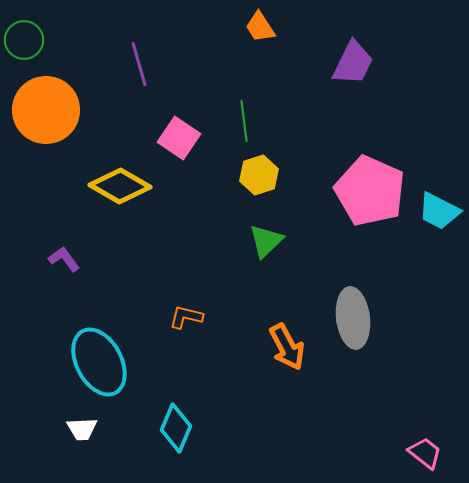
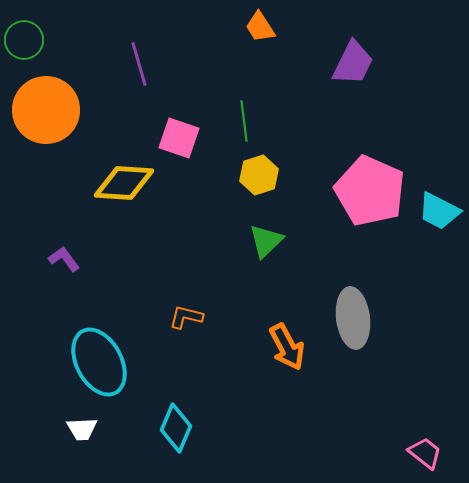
pink square: rotated 15 degrees counterclockwise
yellow diamond: moved 4 px right, 3 px up; rotated 26 degrees counterclockwise
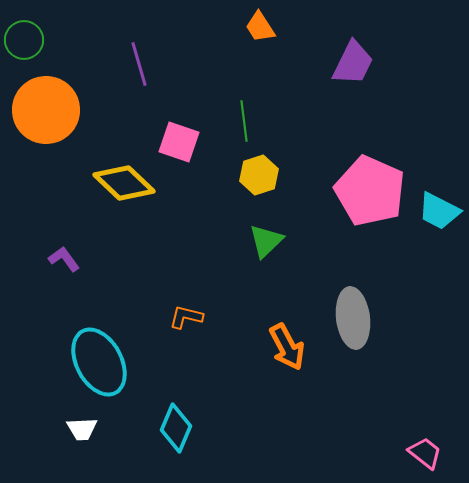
pink square: moved 4 px down
yellow diamond: rotated 40 degrees clockwise
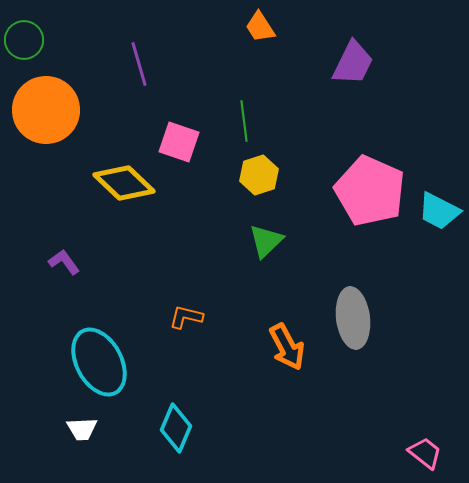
purple L-shape: moved 3 px down
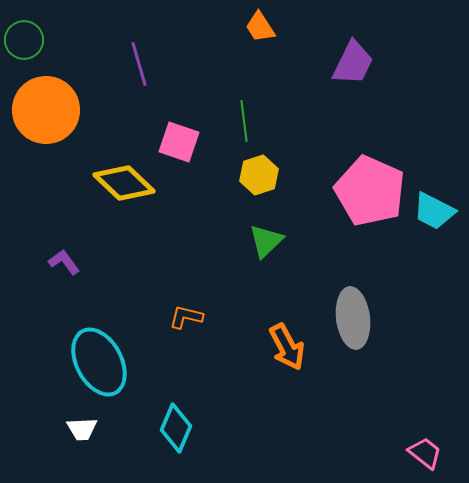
cyan trapezoid: moved 5 px left
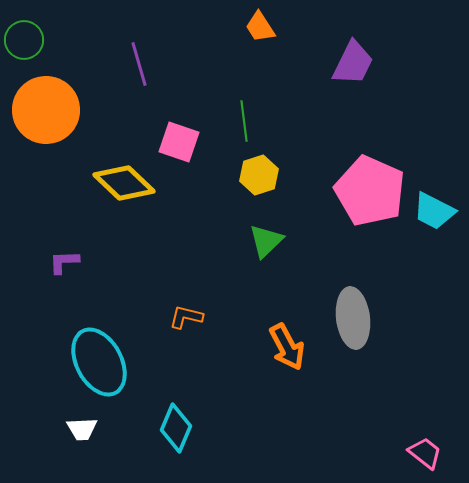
purple L-shape: rotated 56 degrees counterclockwise
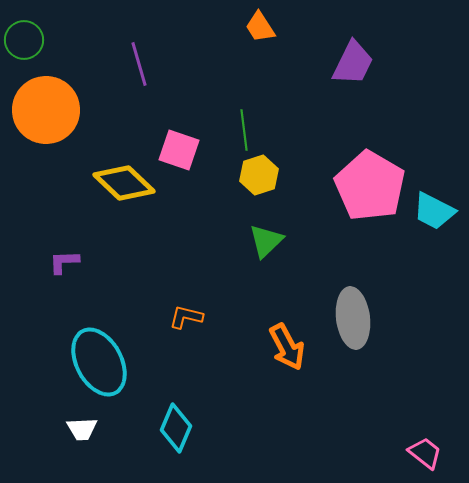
green line: moved 9 px down
pink square: moved 8 px down
pink pentagon: moved 5 px up; rotated 6 degrees clockwise
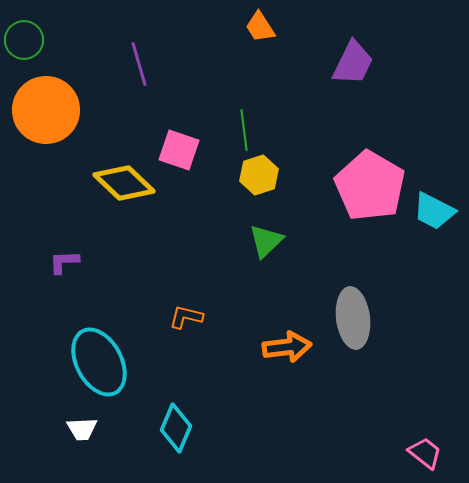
orange arrow: rotated 69 degrees counterclockwise
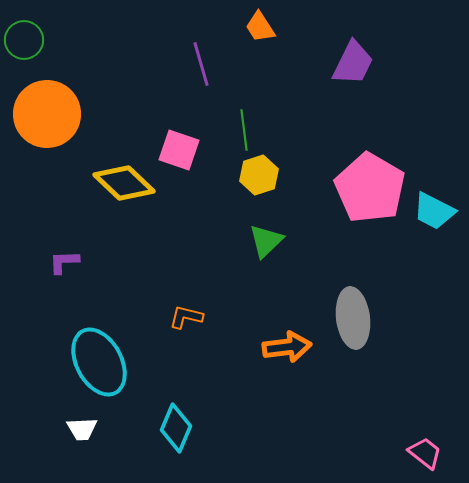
purple line: moved 62 px right
orange circle: moved 1 px right, 4 px down
pink pentagon: moved 2 px down
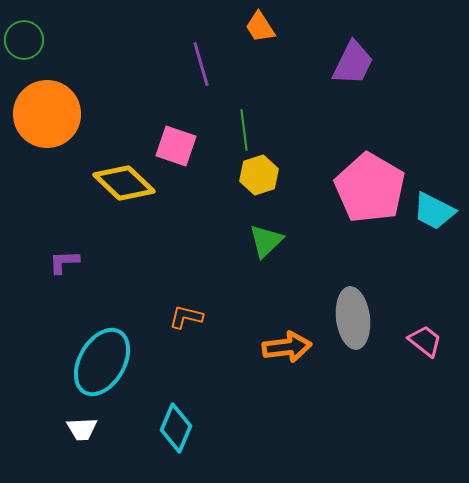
pink square: moved 3 px left, 4 px up
cyan ellipse: moved 3 px right; rotated 58 degrees clockwise
pink trapezoid: moved 112 px up
